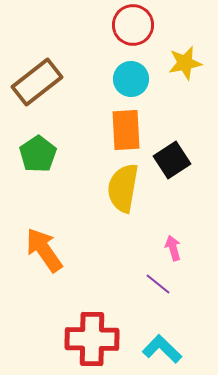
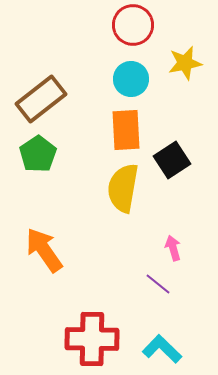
brown rectangle: moved 4 px right, 17 px down
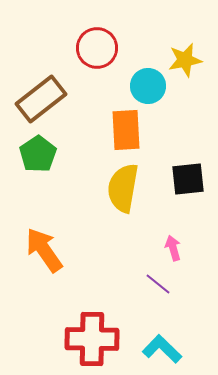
red circle: moved 36 px left, 23 px down
yellow star: moved 3 px up
cyan circle: moved 17 px right, 7 px down
black square: moved 16 px right, 19 px down; rotated 27 degrees clockwise
